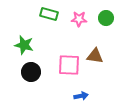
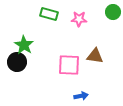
green circle: moved 7 px right, 6 px up
green star: rotated 18 degrees clockwise
black circle: moved 14 px left, 10 px up
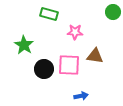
pink star: moved 4 px left, 13 px down
black circle: moved 27 px right, 7 px down
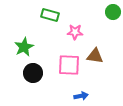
green rectangle: moved 1 px right, 1 px down
green star: moved 2 px down; rotated 12 degrees clockwise
black circle: moved 11 px left, 4 px down
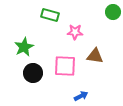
pink square: moved 4 px left, 1 px down
blue arrow: rotated 16 degrees counterclockwise
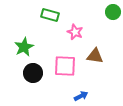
pink star: rotated 21 degrees clockwise
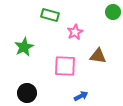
pink star: rotated 21 degrees clockwise
brown triangle: moved 3 px right
black circle: moved 6 px left, 20 px down
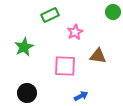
green rectangle: rotated 42 degrees counterclockwise
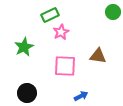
pink star: moved 14 px left
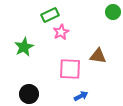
pink square: moved 5 px right, 3 px down
black circle: moved 2 px right, 1 px down
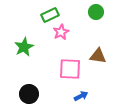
green circle: moved 17 px left
